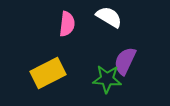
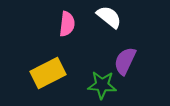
white semicircle: rotated 8 degrees clockwise
green star: moved 5 px left, 6 px down
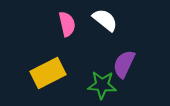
white semicircle: moved 4 px left, 3 px down
pink semicircle: rotated 20 degrees counterclockwise
purple semicircle: moved 1 px left, 3 px down
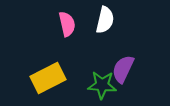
white semicircle: rotated 64 degrees clockwise
purple semicircle: moved 1 px left, 5 px down
yellow rectangle: moved 5 px down
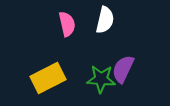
green star: moved 1 px left, 6 px up
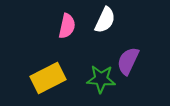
white semicircle: rotated 12 degrees clockwise
pink semicircle: moved 2 px down; rotated 25 degrees clockwise
purple semicircle: moved 5 px right, 8 px up
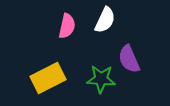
purple semicircle: moved 1 px right, 2 px up; rotated 48 degrees counterclockwise
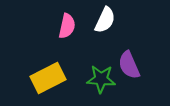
purple semicircle: moved 6 px down
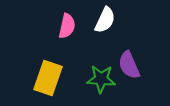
yellow rectangle: rotated 44 degrees counterclockwise
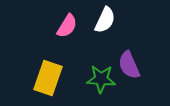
pink semicircle: rotated 20 degrees clockwise
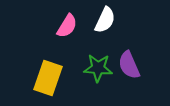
green star: moved 3 px left, 11 px up
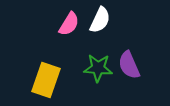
white semicircle: moved 5 px left
pink semicircle: moved 2 px right, 2 px up
yellow rectangle: moved 2 px left, 2 px down
